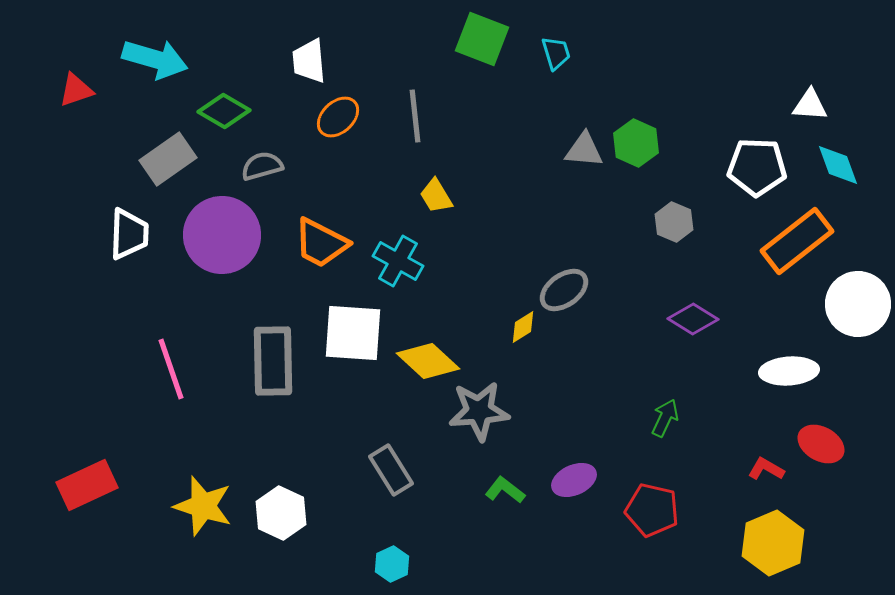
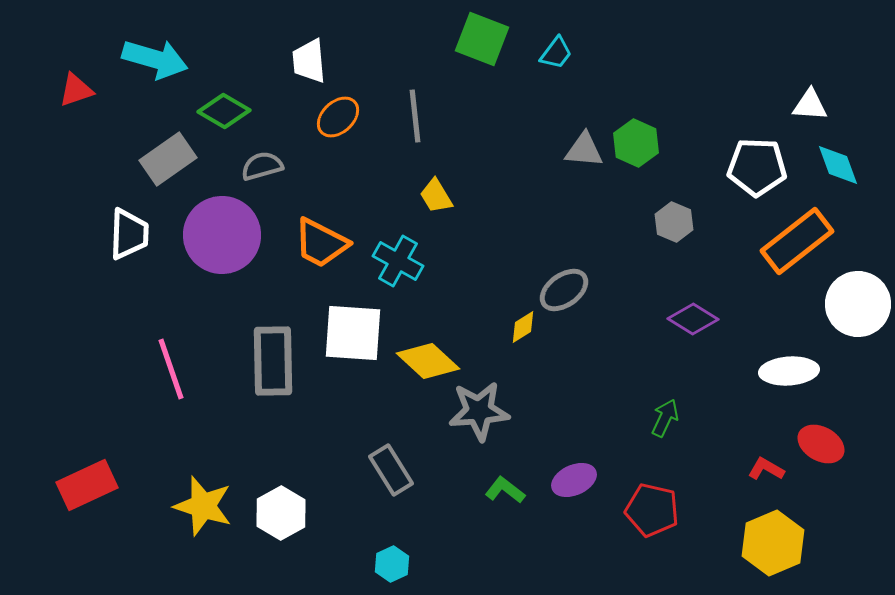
cyan trapezoid at (556, 53): rotated 54 degrees clockwise
white hexagon at (281, 513): rotated 6 degrees clockwise
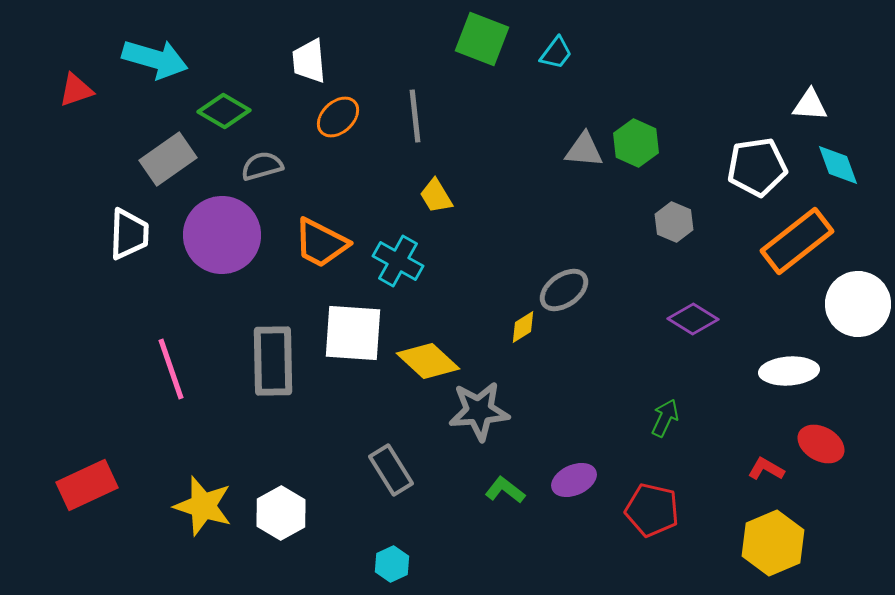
white pentagon at (757, 167): rotated 10 degrees counterclockwise
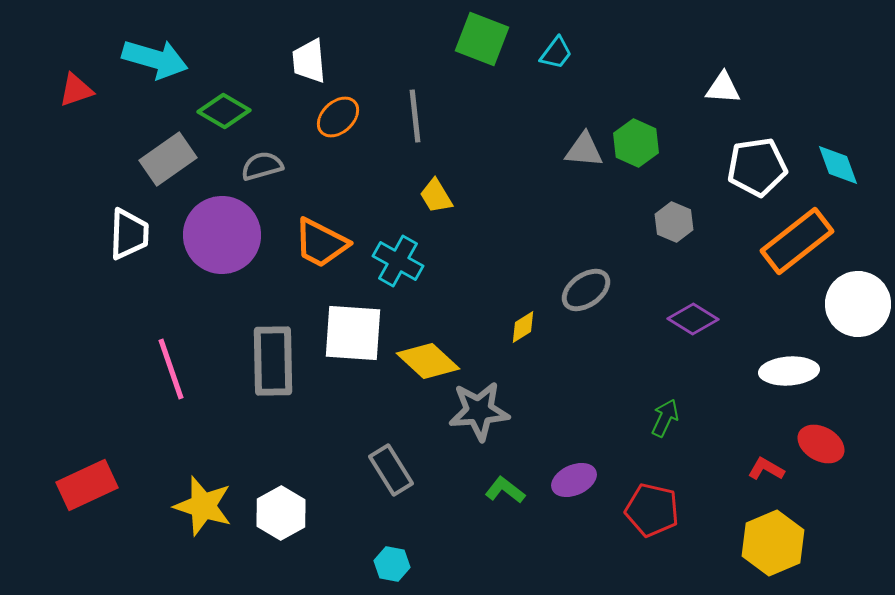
white triangle at (810, 105): moved 87 px left, 17 px up
gray ellipse at (564, 290): moved 22 px right
cyan hexagon at (392, 564): rotated 24 degrees counterclockwise
